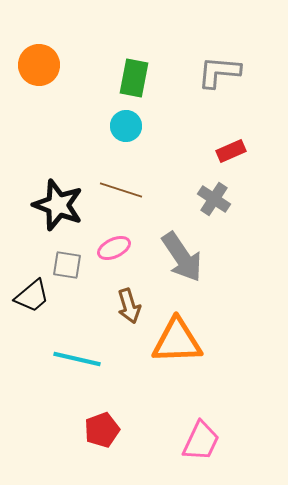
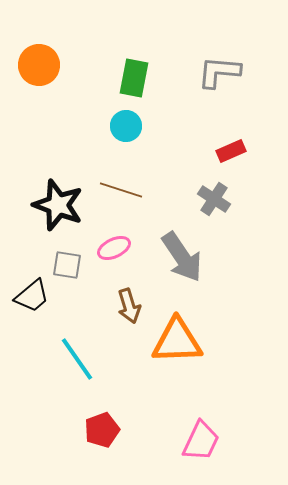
cyan line: rotated 42 degrees clockwise
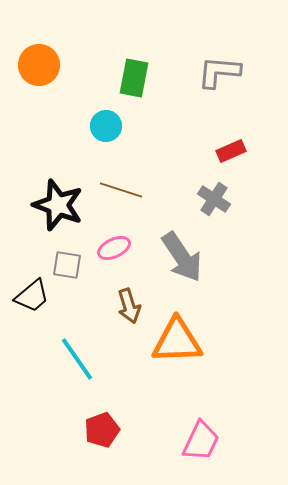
cyan circle: moved 20 px left
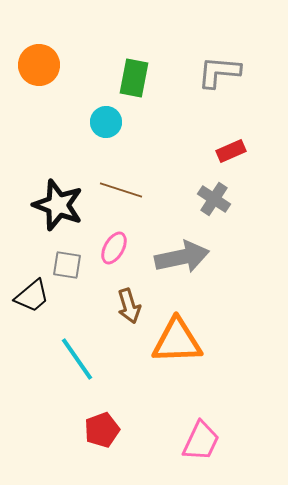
cyan circle: moved 4 px up
pink ellipse: rotated 36 degrees counterclockwise
gray arrow: rotated 68 degrees counterclockwise
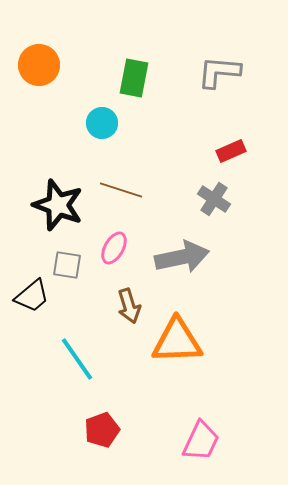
cyan circle: moved 4 px left, 1 px down
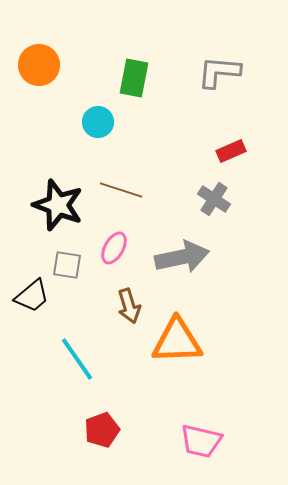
cyan circle: moved 4 px left, 1 px up
pink trapezoid: rotated 78 degrees clockwise
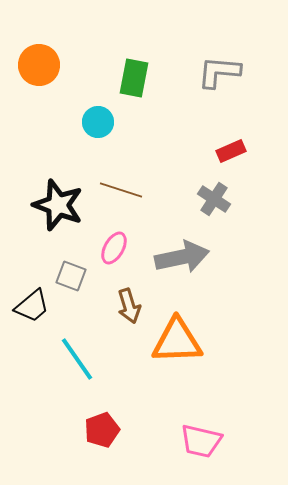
gray square: moved 4 px right, 11 px down; rotated 12 degrees clockwise
black trapezoid: moved 10 px down
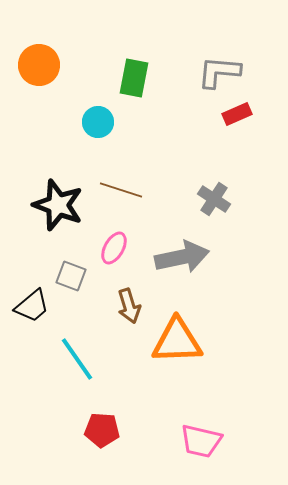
red rectangle: moved 6 px right, 37 px up
red pentagon: rotated 24 degrees clockwise
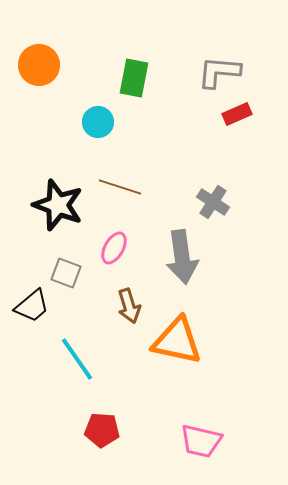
brown line: moved 1 px left, 3 px up
gray cross: moved 1 px left, 3 px down
gray arrow: rotated 94 degrees clockwise
gray square: moved 5 px left, 3 px up
orange triangle: rotated 14 degrees clockwise
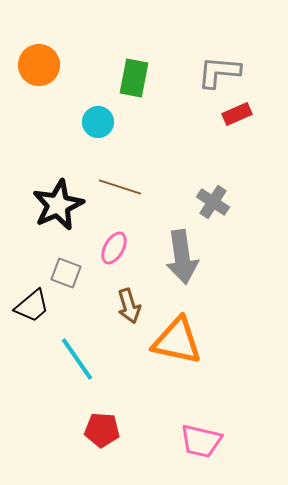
black star: rotated 27 degrees clockwise
